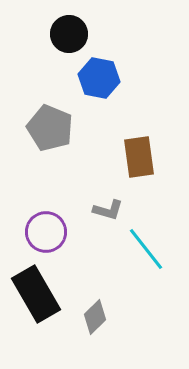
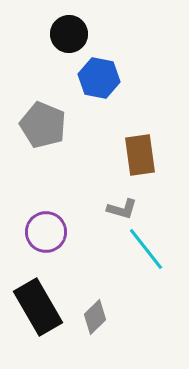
gray pentagon: moved 7 px left, 3 px up
brown rectangle: moved 1 px right, 2 px up
gray L-shape: moved 14 px right, 1 px up
black rectangle: moved 2 px right, 13 px down
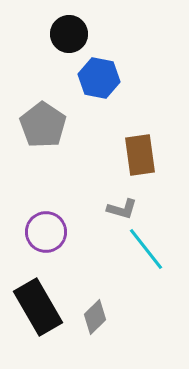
gray pentagon: rotated 12 degrees clockwise
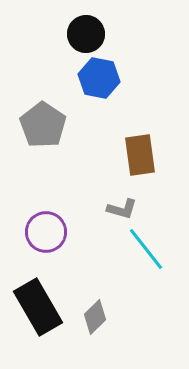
black circle: moved 17 px right
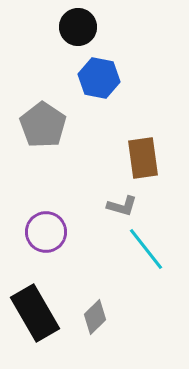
black circle: moved 8 px left, 7 px up
brown rectangle: moved 3 px right, 3 px down
gray L-shape: moved 3 px up
black rectangle: moved 3 px left, 6 px down
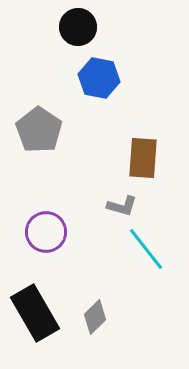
gray pentagon: moved 4 px left, 5 px down
brown rectangle: rotated 12 degrees clockwise
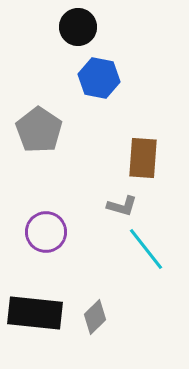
black rectangle: rotated 54 degrees counterclockwise
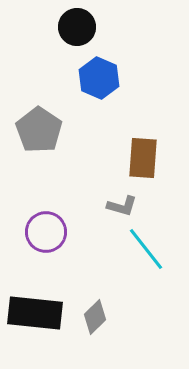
black circle: moved 1 px left
blue hexagon: rotated 12 degrees clockwise
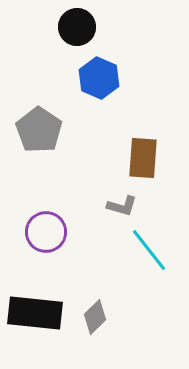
cyan line: moved 3 px right, 1 px down
